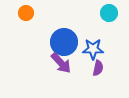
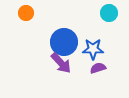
purple semicircle: rotated 119 degrees counterclockwise
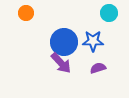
blue star: moved 8 px up
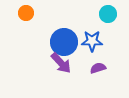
cyan circle: moved 1 px left, 1 px down
blue star: moved 1 px left
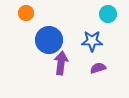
blue circle: moved 15 px left, 2 px up
purple arrow: rotated 130 degrees counterclockwise
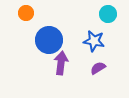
blue star: moved 2 px right; rotated 10 degrees clockwise
purple semicircle: rotated 14 degrees counterclockwise
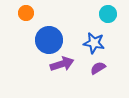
blue star: moved 2 px down
purple arrow: moved 1 px right, 1 px down; rotated 65 degrees clockwise
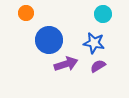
cyan circle: moved 5 px left
purple arrow: moved 4 px right
purple semicircle: moved 2 px up
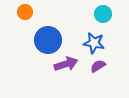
orange circle: moved 1 px left, 1 px up
blue circle: moved 1 px left
